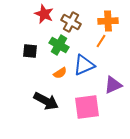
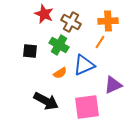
orange line: moved 1 px left, 1 px down
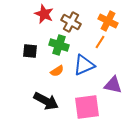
orange cross: rotated 30 degrees clockwise
green cross: rotated 12 degrees counterclockwise
orange semicircle: moved 3 px left, 2 px up
purple triangle: rotated 36 degrees clockwise
